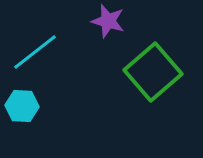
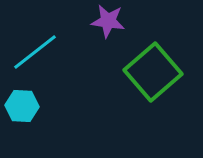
purple star: rotated 8 degrees counterclockwise
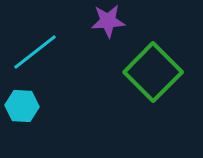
purple star: rotated 12 degrees counterclockwise
green square: rotated 4 degrees counterclockwise
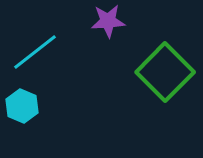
green square: moved 12 px right
cyan hexagon: rotated 20 degrees clockwise
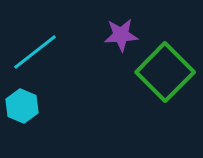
purple star: moved 13 px right, 14 px down
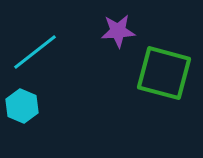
purple star: moved 3 px left, 4 px up
green square: moved 1 px left, 1 px down; rotated 30 degrees counterclockwise
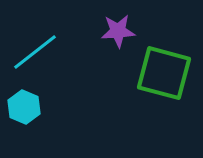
cyan hexagon: moved 2 px right, 1 px down
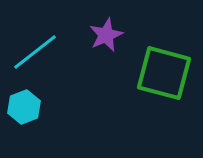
purple star: moved 12 px left, 4 px down; rotated 20 degrees counterclockwise
cyan hexagon: rotated 16 degrees clockwise
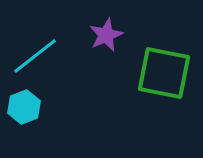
cyan line: moved 4 px down
green square: rotated 4 degrees counterclockwise
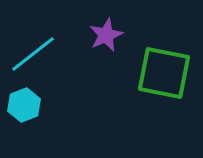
cyan line: moved 2 px left, 2 px up
cyan hexagon: moved 2 px up
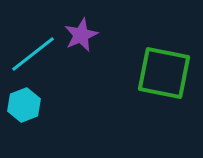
purple star: moved 25 px left
